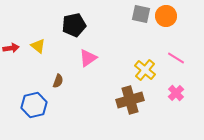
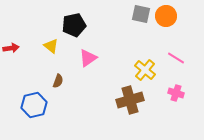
yellow triangle: moved 13 px right
pink cross: rotated 28 degrees counterclockwise
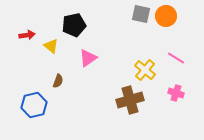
red arrow: moved 16 px right, 13 px up
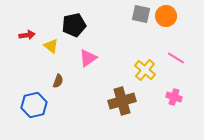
pink cross: moved 2 px left, 4 px down
brown cross: moved 8 px left, 1 px down
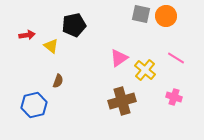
pink triangle: moved 31 px right
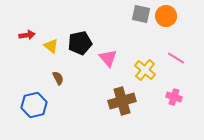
black pentagon: moved 6 px right, 18 px down
pink triangle: moved 11 px left; rotated 36 degrees counterclockwise
brown semicircle: moved 3 px up; rotated 48 degrees counterclockwise
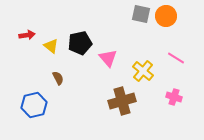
yellow cross: moved 2 px left, 1 px down
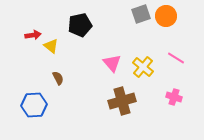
gray square: rotated 30 degrees counterclockwise
red arrow: moved 6 px right
black pentagon: moved 18 px up
pink triangle: moved 4 px right, 5 px down
yellow cross: moved 4 px up
blue hexagon: rotated 10 degrees clockwise
